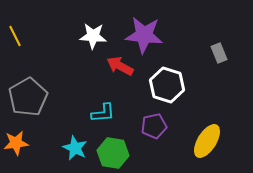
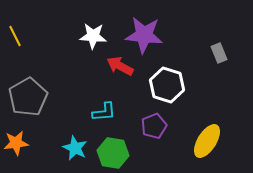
cyan L-shape: moved 1 px right, 1 px up
purple pentagon: rotated 10 degrees counterclockwise
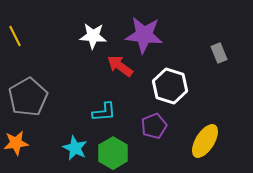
red arrow: rotated 8 degrees clockwise
white hexagon: moved 3 px right, 1 px down
yellow ellipse: moved 2 px left
green hexagon: rotated 20 degrees clockwise
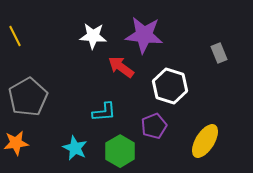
red arrow: moved 1 px right, 1 px down
green hexagon: moved 7 px right, 2 px up
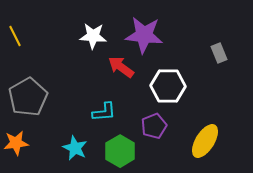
white hexagon: moved 2 px left; rotated 16 degrees counterclockwise
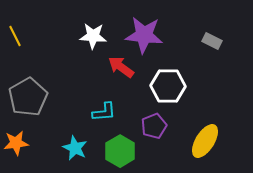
gray rectangle: moved 7 px left, 12 px up; rotated 42 degrees counterclockwise
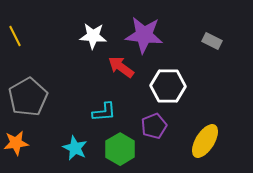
green hexagon: moved 2 px up
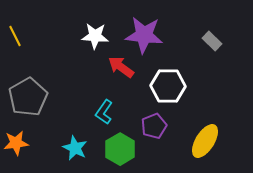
white star: moved 2 px right
gray rectangle: rotated 18 degrees clockwise
cyan L-shape: rotated 130 degrees clockwise
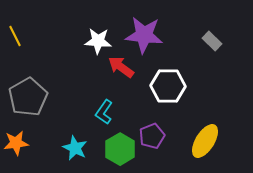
white star: moved 3 px right, 5 px down
purple pentagon: moved 2 px left, 10 px down
